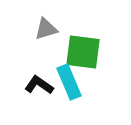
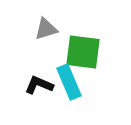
black L-shape: rotated 12 degrees counterclockwise
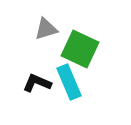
green square: moved 3 px left, 3 px up; rotated 18 degrees clockwise
black L-shape: moved 2 px left, 2 px up
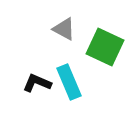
gray triangle: moved 18 px right; rotated 45 degrees clockwise
green square: moved 25 px right, 2 px up
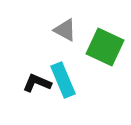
gray triangle: moved 1 px right, 1 px down
cyan rectangle: moved 6 px left, 2 px up
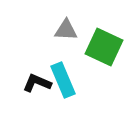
gray triangle: moved 1 px right; rotated 25 degrees counterclockwise
green square: moved 1 px left
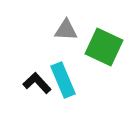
black L-shape: rotated 24 degrees clockwise
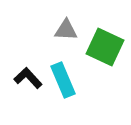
green square: moved 1 px right
black L-shape: moved 9 px left, 5 px up
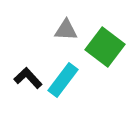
green square: rotated 12 degrees clockwise
cyan rectangle: rotated 60 degrees clockwise
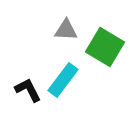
green square: rotated 6 degrees counterclockwise
black L-shape: moved 12 px down; rotated 16 degrees clockwise
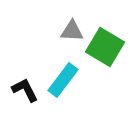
gray triangle: moved 6 px right, 1 px down
black L-shape: moved 3 px left
